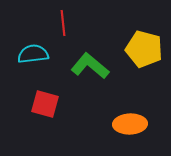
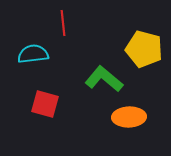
green L-shape: moved 14 px right, 13 px down
orange ellipse: moved 1 px left, 7 px up
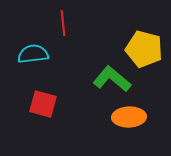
green L-shape: moved 8 px right
red square: moved 2 px left
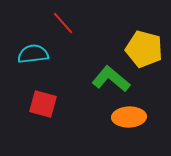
red line: rotated 35 degrees counterclockwise
green L-shape: moved 1 px left
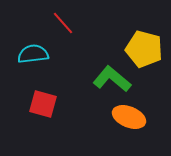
green L-shape: moved 1 px right
orange ellipse: rotated 24 degrees clockwise
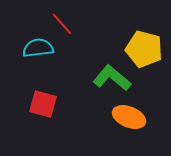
red line: moved 1 px left, 1 px down
cyan semicircle: moved 5 px right, 6 px up
green L-shape: moved 1 px up
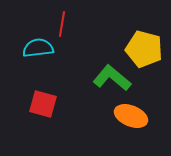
red line: rotated 50 degrees clockwise
orange ellipse: moved 2 px right, 1 px up
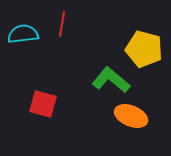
cyan semicircle: moved 15 px left, 14 px up
green L-shape: moved 1 px left, 2 px down
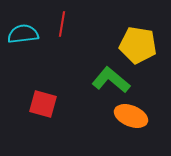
yellow pentagon: moved 6 px left, 4 px up; rotated 6 degrees counterclockwise
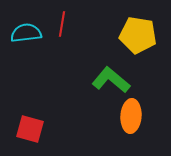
cyan semicircle: moved 3 px right, 1 px up
yellow pentagon: moved 10 px up
red square: moved 13 px left, 25 px down
orange ellipse: rotated 72 degrees clockwise
